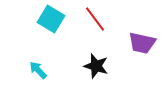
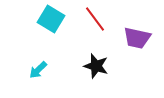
purple trapezoid: moved 5 px left, 5 px up
cyan arrow: rotated 90 degrees counterclockwise
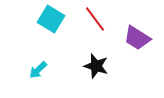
purple trapezoid: rotated 20 degrees clockwise
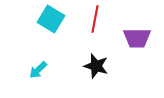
red line: rotated 48 degrees clockwise
purple trapezoid: rotated 32 degrees counterclockwise
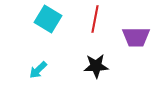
cyan square: moved 3 px left
purple trapezoid: moved 1 px left, 1 px up
black star: rotated 20 degrees counterclockwise
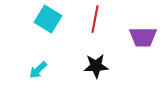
purple trapezoid: moved 7 px right
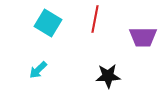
cyan square: moved 4 px down
black star: moved 12 px right, 10 px down
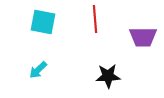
red line: rotated 16 degrees counterclockwise
cyan square: moved 5 px left, 1 px up; rotated 20 degrees counterclockwise
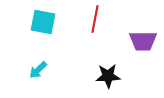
red line: rotated 16 degrees clockwise
purple trapezoid: moved 4 px down
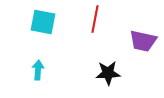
purple trapezoid: rotated 12 degrees clockwise
cyan arrow: rotated 138 degrees clockwise
black star: moved 3 px up
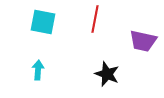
black star: moved 1 px left, 1 px down; rotated 25 degrees clockwise
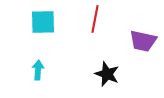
cyan square: rotated 12 degrees counterclockwise
